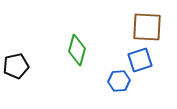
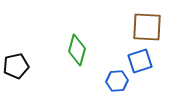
blue square: moved 1 px down
blue hexagon: moved 2 px left
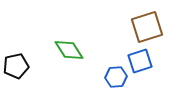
brown square: rotated 20 degrees counterclockwise
green diamond: moved 8 px left; rotated 48 degrees counterclockwise
blue hexagon: moved 1 px left, 4 px up
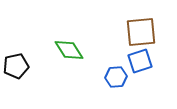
brown square: moved 6 px left, 5 px down; rotated 12 degrees clockwise
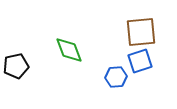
green diamond: rotated 12 degrees clockwise
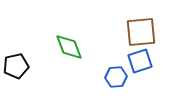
green diamond: moved 3 px up
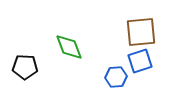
black pentagon: moved 9 px right, 1 px down; rotated 15 degrees clockwise
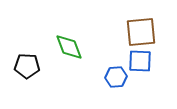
blue square: rotated 20 degrees clockwise
black pentagon: moved 2 px right, 1 px up
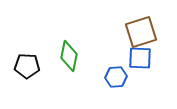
brown square: rotated 12 degrees counterclockwise
green diamond: moved 9 px down; rotated 32 degrees clockwise
blue square: moved 3 px up
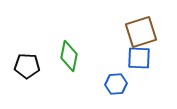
blue square: moved 1 px left
blue hexagon: moved 7 px down
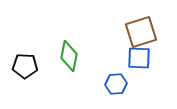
black pentagon: moved 2 px left
